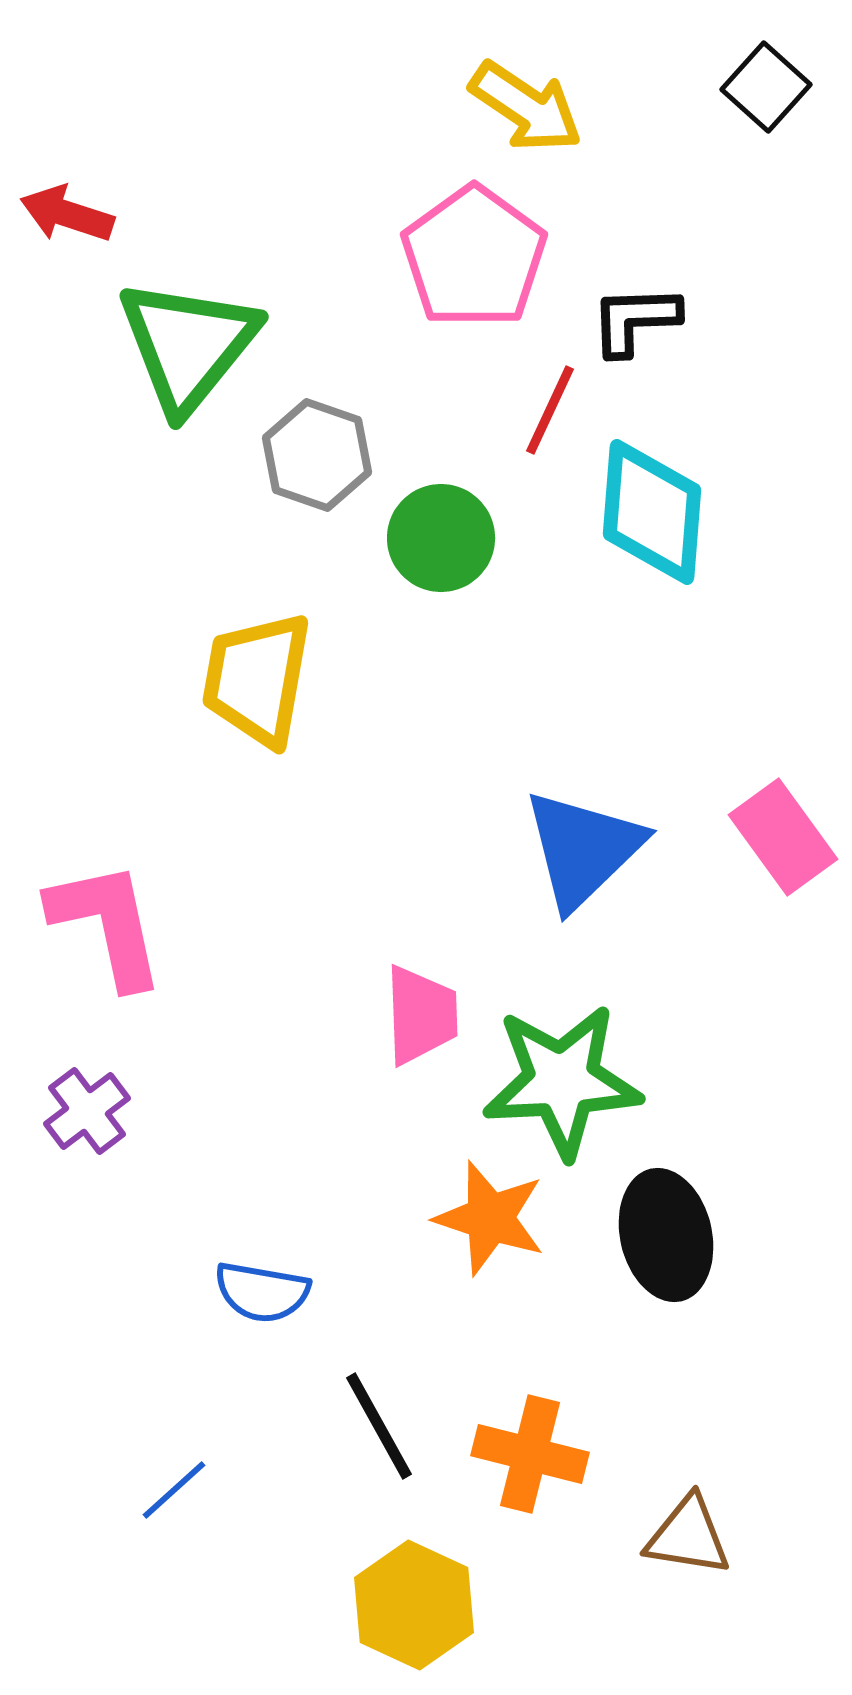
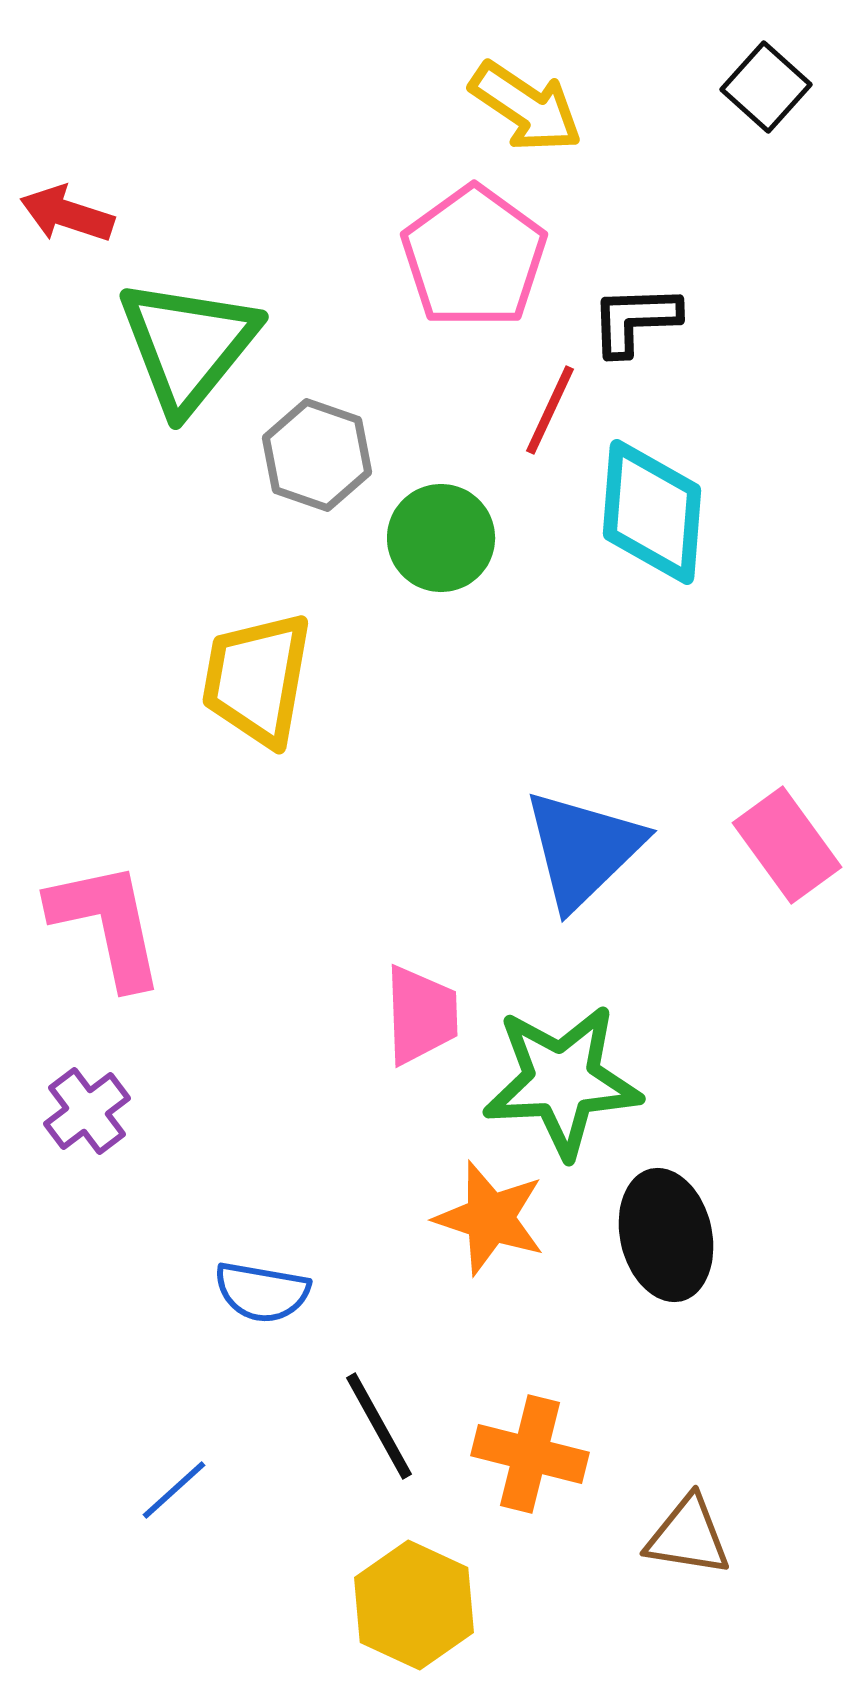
pink rectangle: moved 4 px right, 8 px down
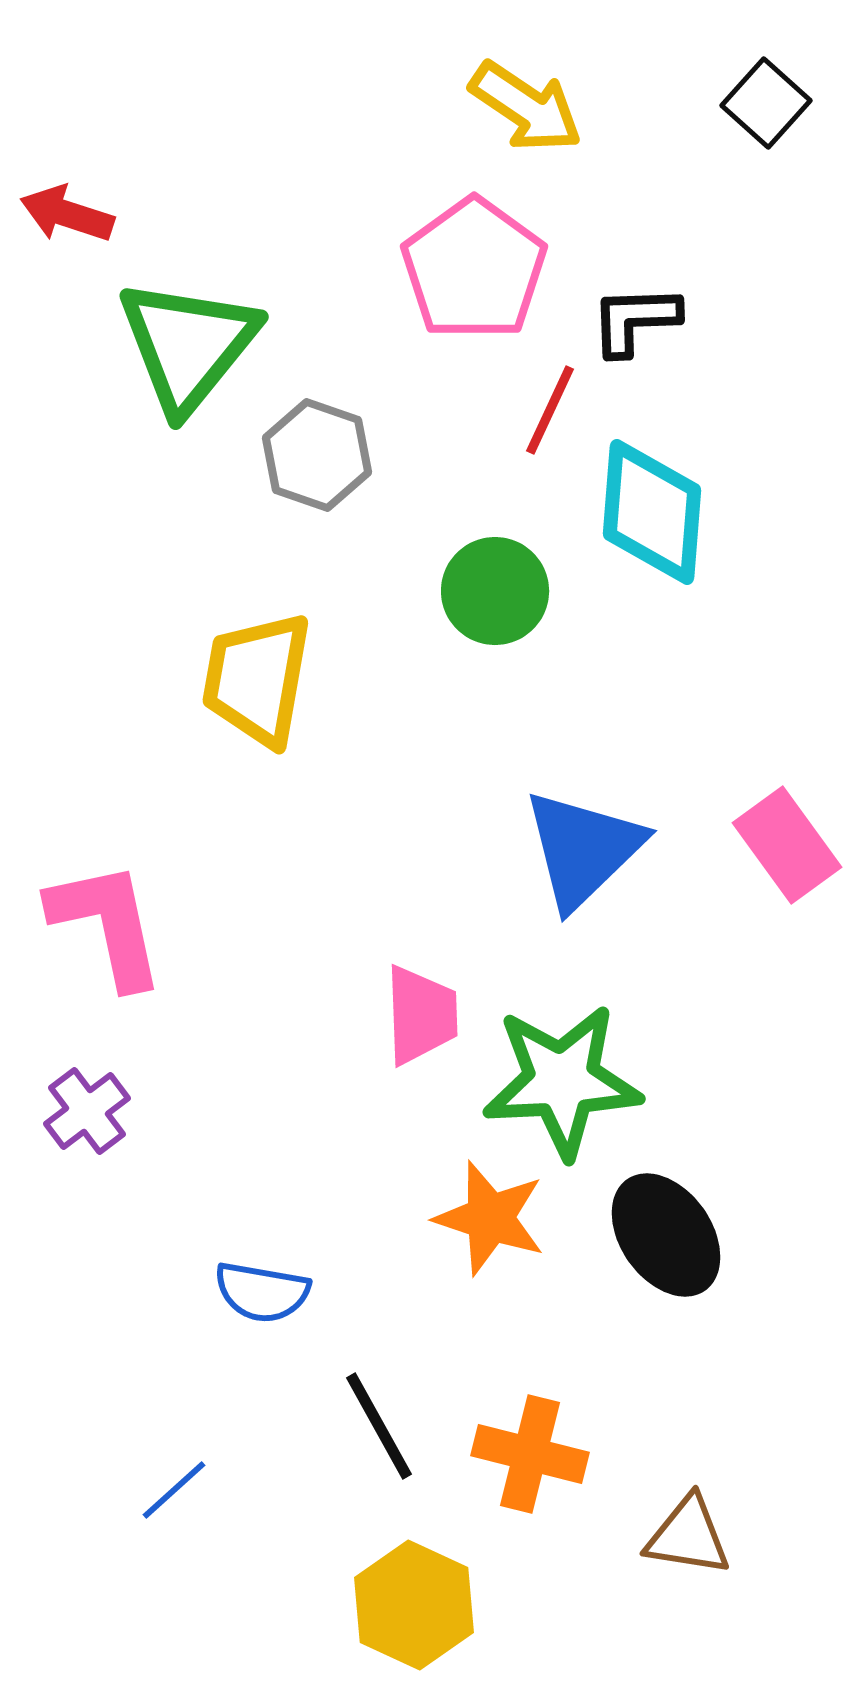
black square: moved 16 px down
pink pentagon: moved 12 px down
green circle: moved 54 px right, 53 px down
black ellipse: rotated 22 degrees counterclockwise
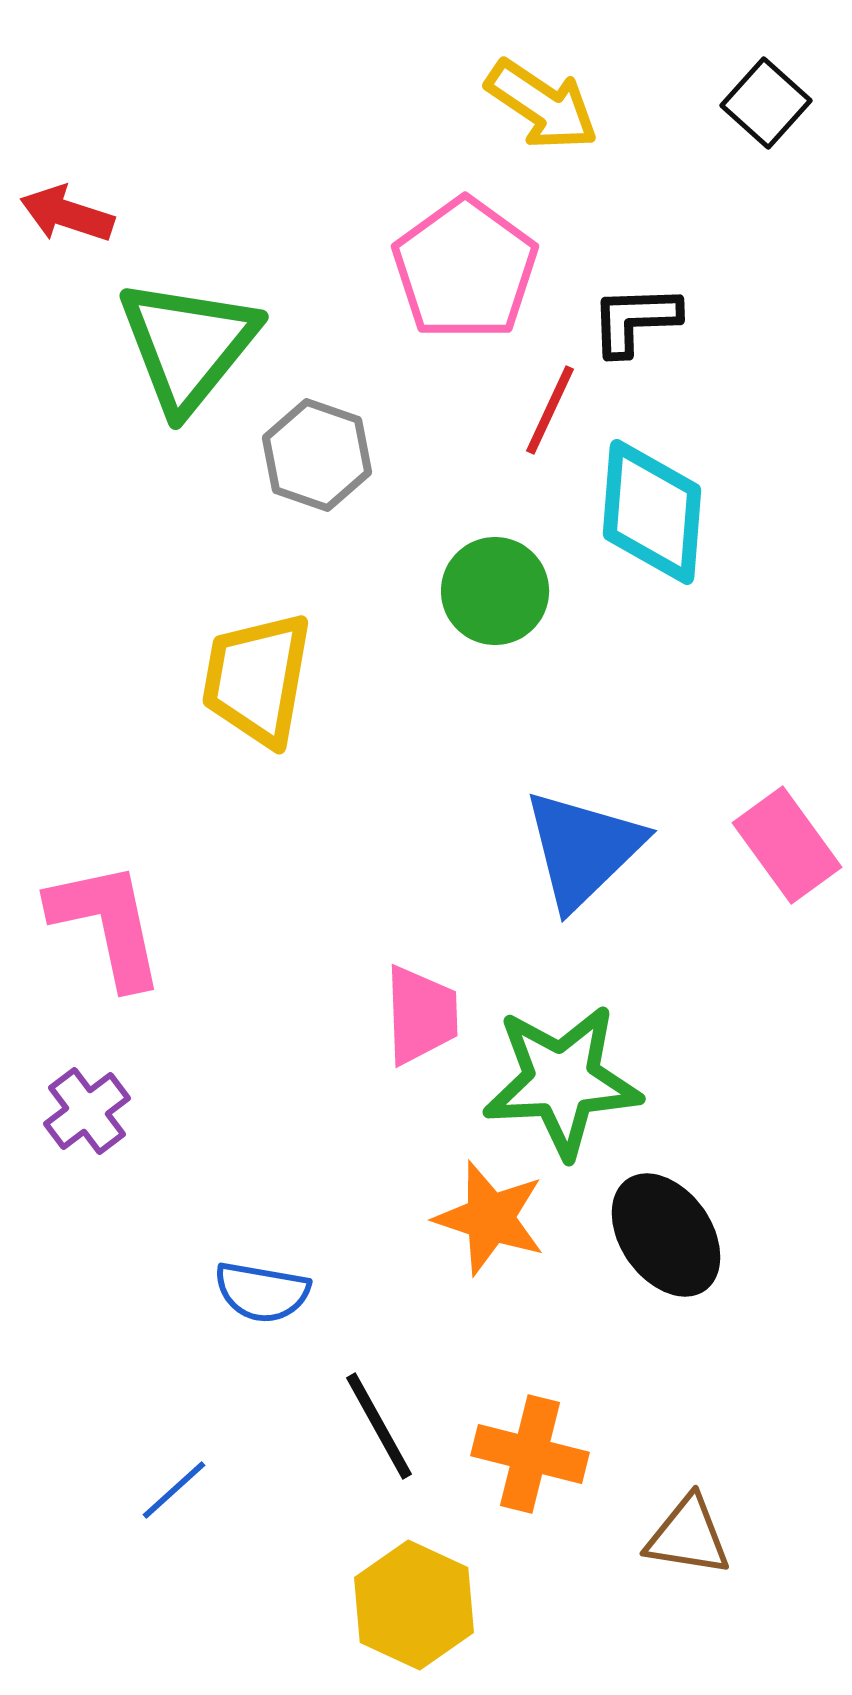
yellow arrow: moved 16 px right, 2 px up
pink pentagon: moved 9 px left
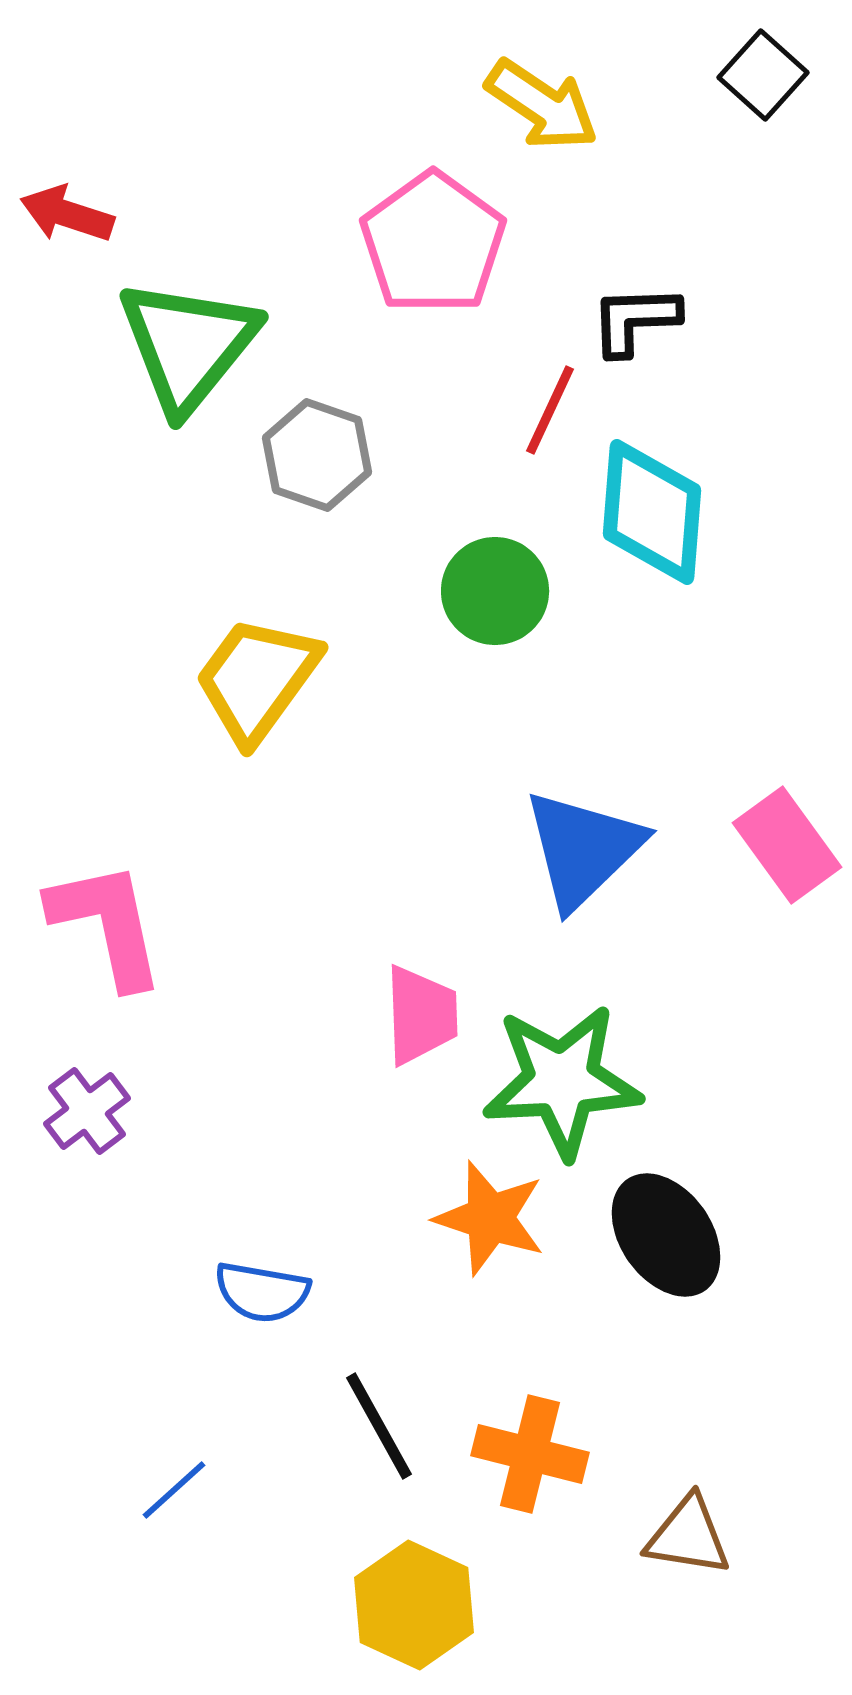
black square: moved 3 px left, 28 px up
pink pentagon: moved 32 px left, 26 px up
yellow trapezoid: rotated 26 degrees clockwise
